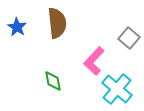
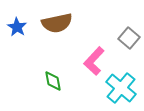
brown semicircle: rotated 84 degrees clockwise
cyan cross: moved 4 px right, 1 px up
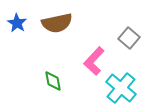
blue star: moved 4 px up
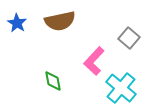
brown semicircle: moved 3 px right, 2 px up
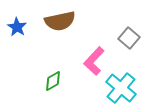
blue star: moved 4 px down
green diamond: rotated 70 degrees clockwise
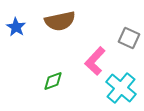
blue star: moved 1 px left
gray square: rotated 15 degrees counterclockwise
pink L-shape: moved 1 px right
green diamond: rotated 10 degrees clockwise
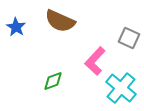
brown semicircle: rotated 36 degrees clockwise
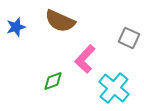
blue star: rotated 24 degrees clockwise
pink L-shape: moved 10 px left, 2 px up
cyan cross: moved 7 px left
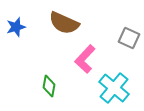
brown semicircle: moved 4 px right, 2 px down
green diamond: moved 4 px left, 5 px down; rotated 60 degrees counterclockwise
